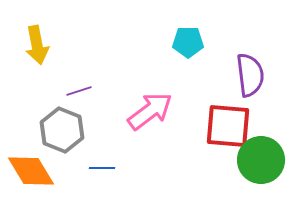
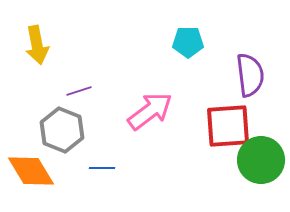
red square: rotated 9 degrees counterclockwise
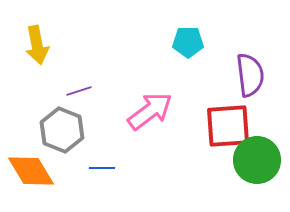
green circle: moved 4 px left
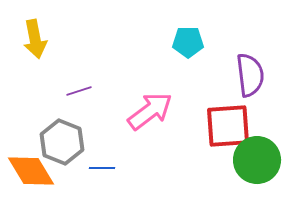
yellow arrow: moved 2 px left, 6 px up
gray hexagon: moved 12 px down
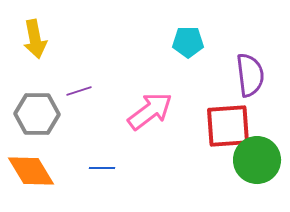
gray hexagon: moved 25 px left, 28 px up; rotated 21 degrees counterclockwise
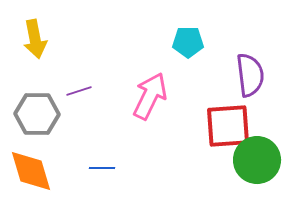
pink arrow: moved 15 px up; rotated 27 degrees counterclockwise
orange diamond: rotated 15 degrees clockwise
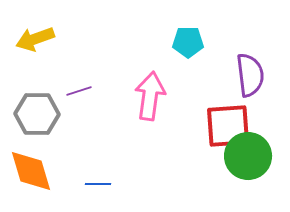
yellow arrow: rotated 81 degrees clockwise
pink arrow: rotated 18 degrees counterclockwise
green circle: moved 9 px left, 4 px up
blue line: moved 4 px left, 16 px down
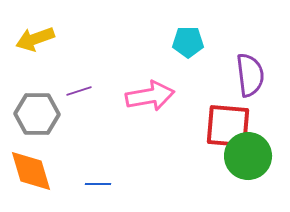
pink arrow: rotated 72 degrees clockwise
red square: rotated 9 degrees clockwise
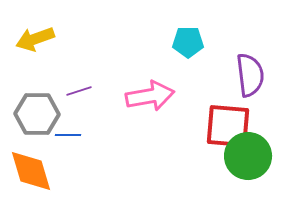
blue line: moved 30 px left, 49 px up
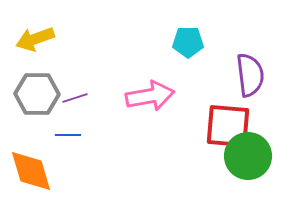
purple line: moved 4 px left, 7 px down
gray hexagon: moved 20 px up
